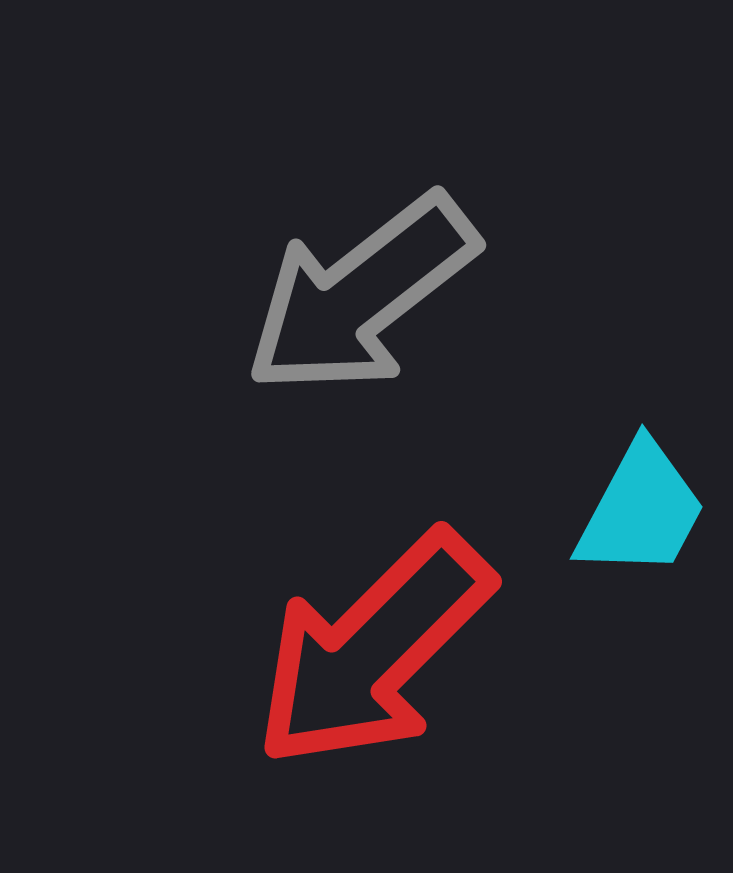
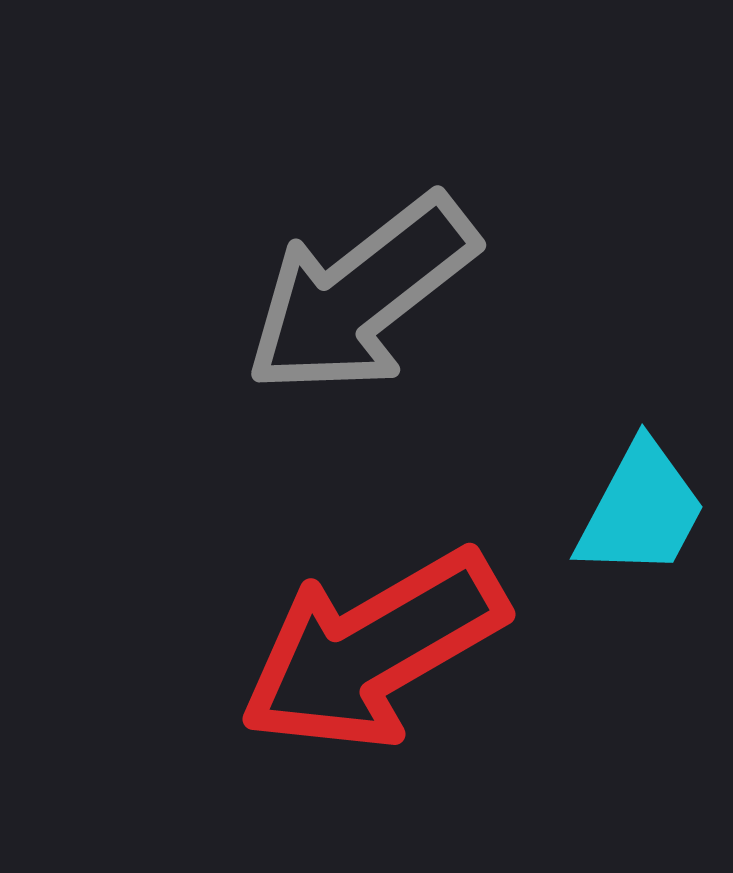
red arrow: rotated 15 degrees clockwise
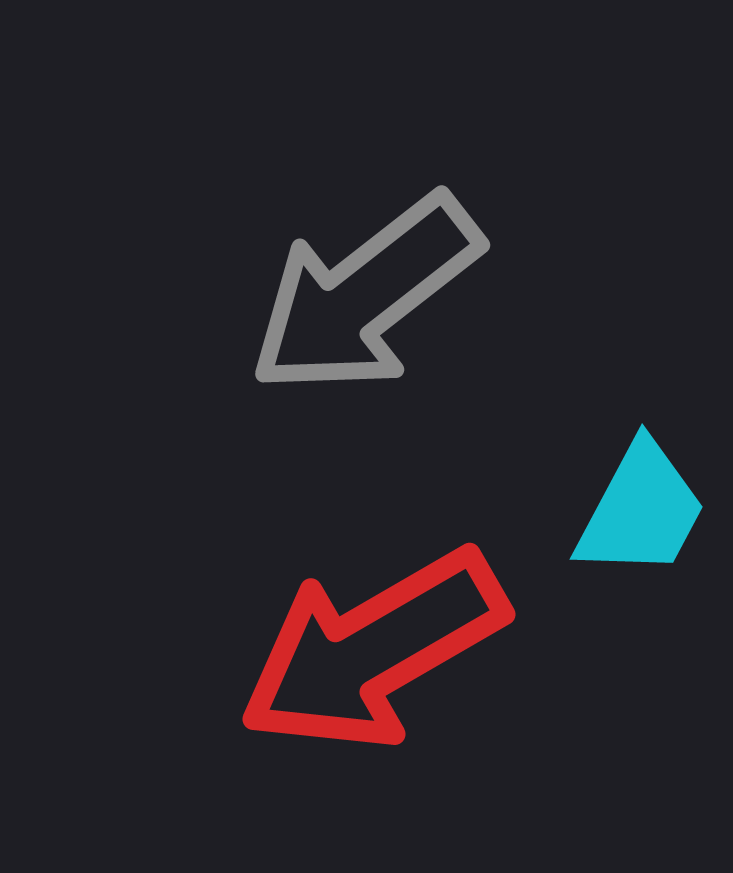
gray arrow: moved 4 px right
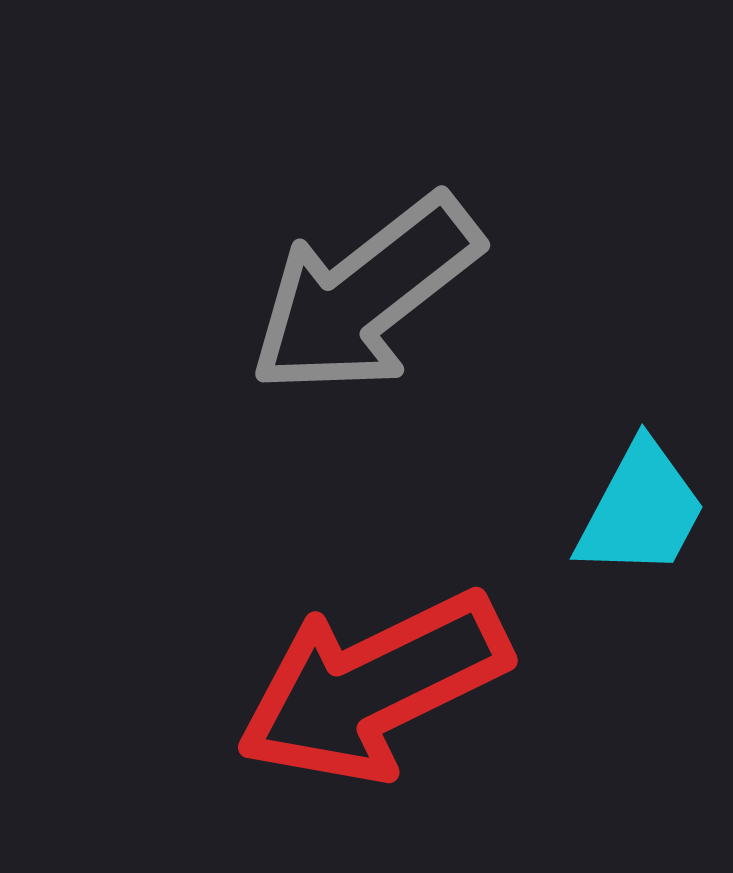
red arrow: moved 37 px down; rotated 4 degrees clockwise
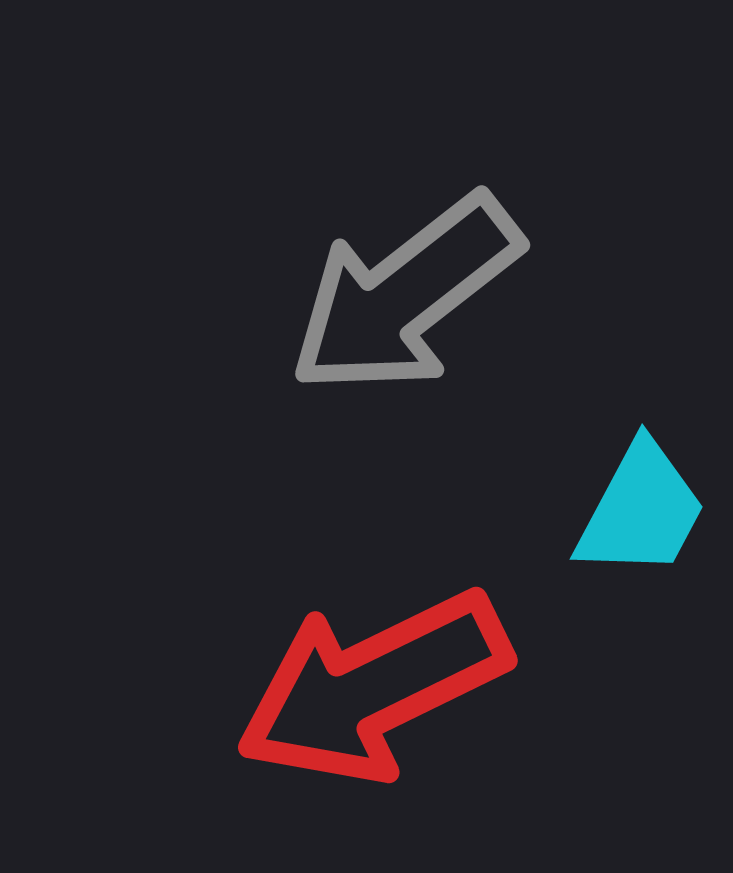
gray arrow: moved 40 px right
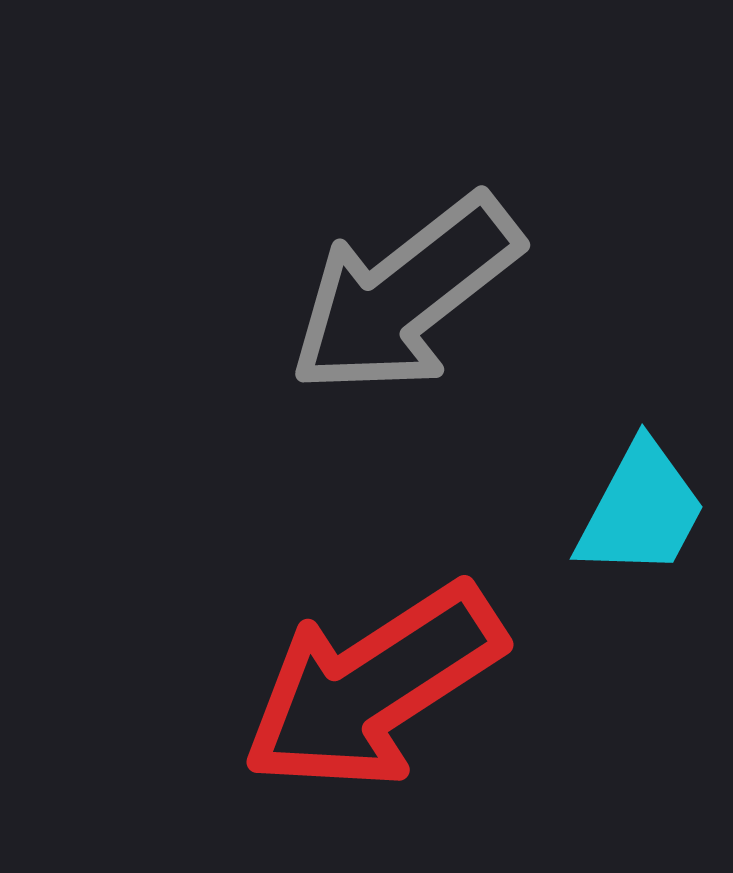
red arrow: rotated 7 degrees counterclockwise
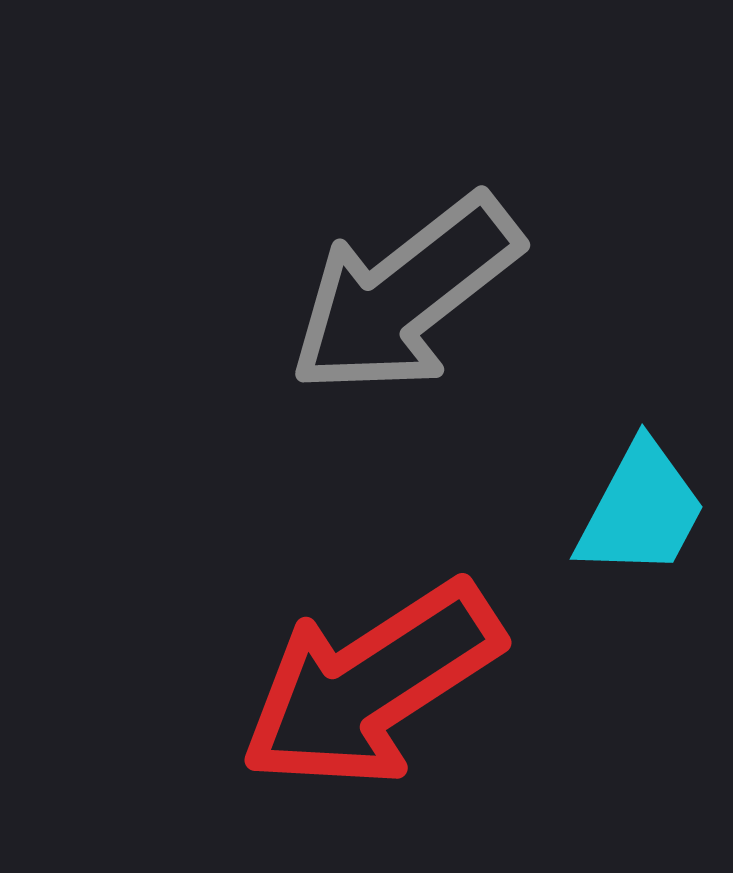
red arrow: moved 2 px left, 2 px up
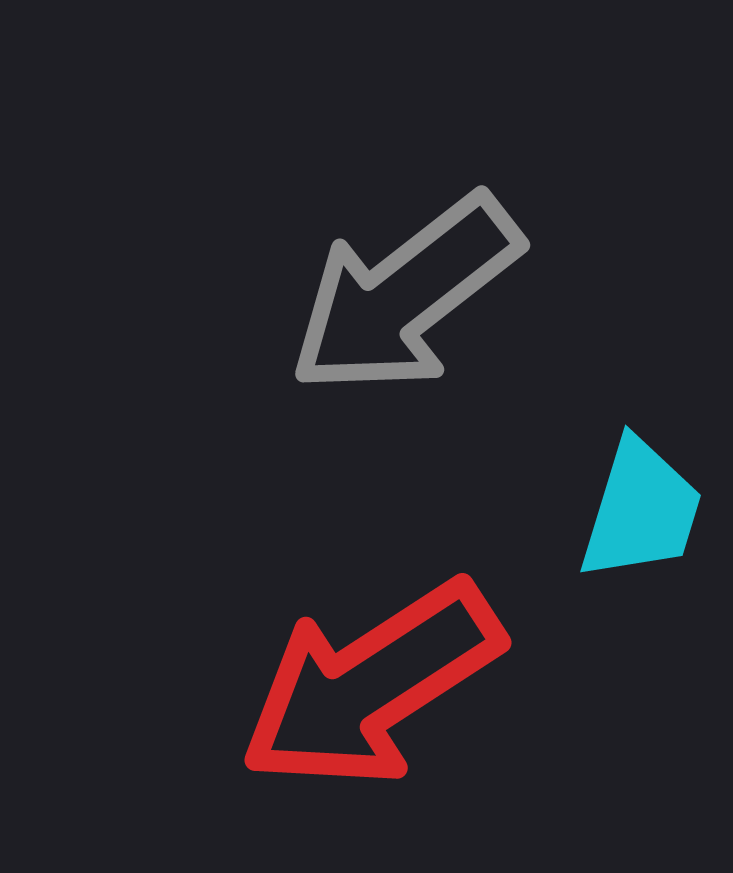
cyan trapezoid: rotated 11 degrees counterclockwise
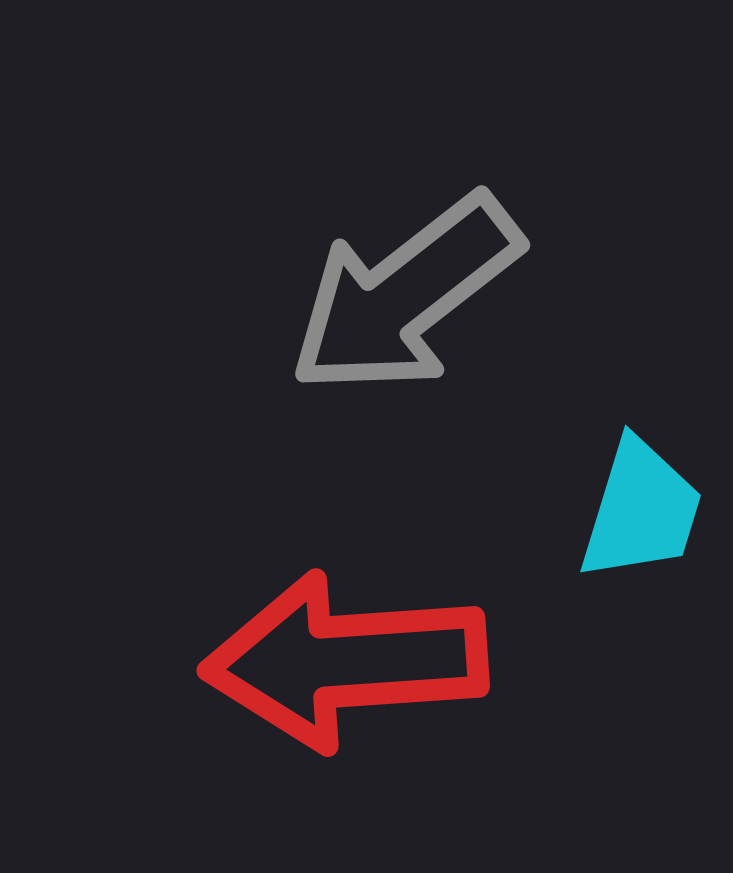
red arrow: moved 26 px left, 24 px up; rotated 29 degrees clockwise
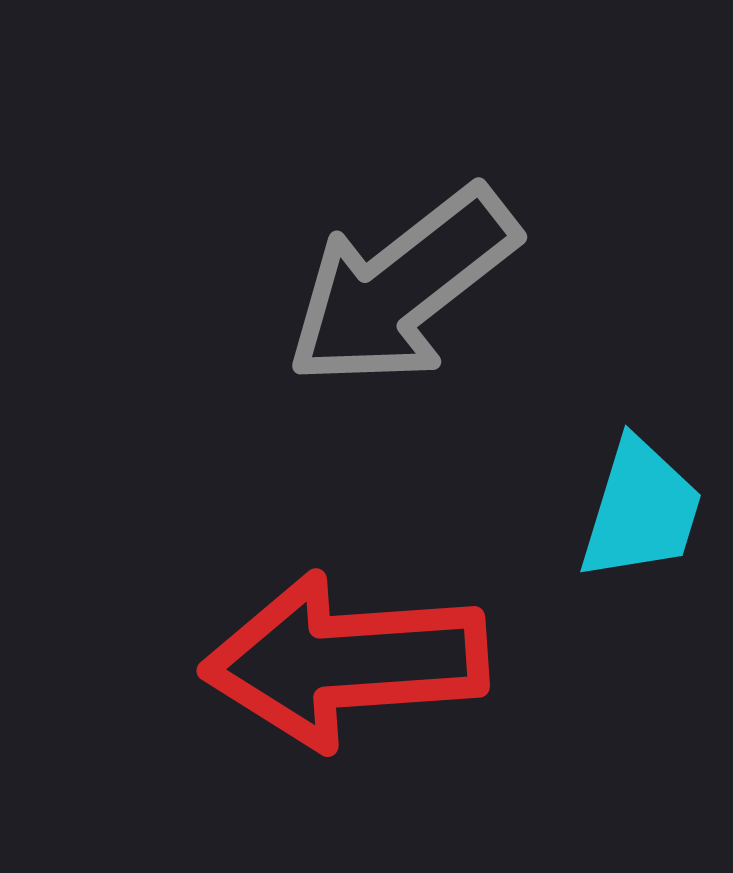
gray arrow: moved 3 px left, 8 px up
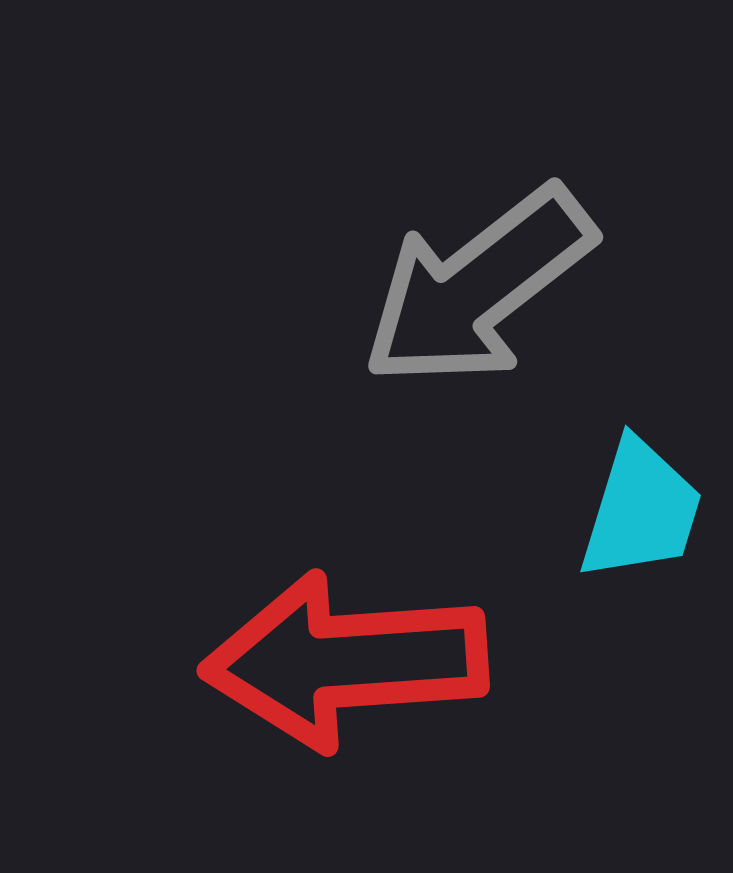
gray arrow: moved 76 px right
